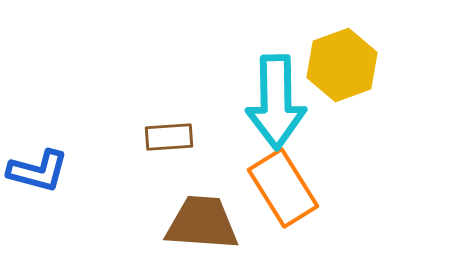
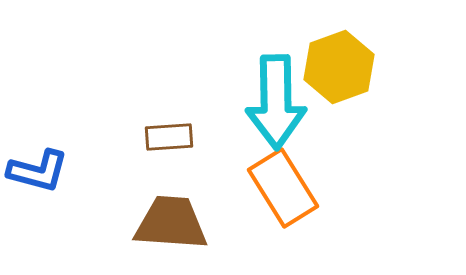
yellow hexagon: moved 3 px left, 2 px down
brown trapezoid: moved 31 px left
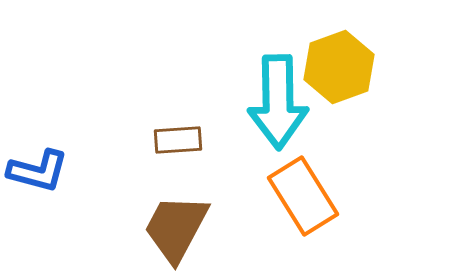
cyan arrow: moved 2 px right
brown rectangle: moved 9 px right, 3 px down
orange rectangle: moved 20 px right, 8 px down
brown trapezoid: moved 5 px right, 5 px down; rotated 66 degrees counterclockwise
